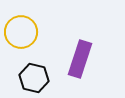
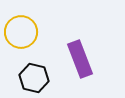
purple rectangle: rotated 39 degrees counterclockwise
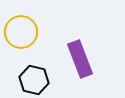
black hexagon: moved 2 px down
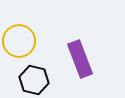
yellow circle: moved 2 px left, 9 px down
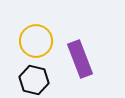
yellow circle: moved 17 px right
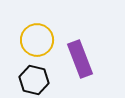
yellow circle: moved 1 px right, 1 px up
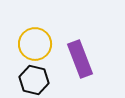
yellow circle: moved 2 px left, 4 px down
